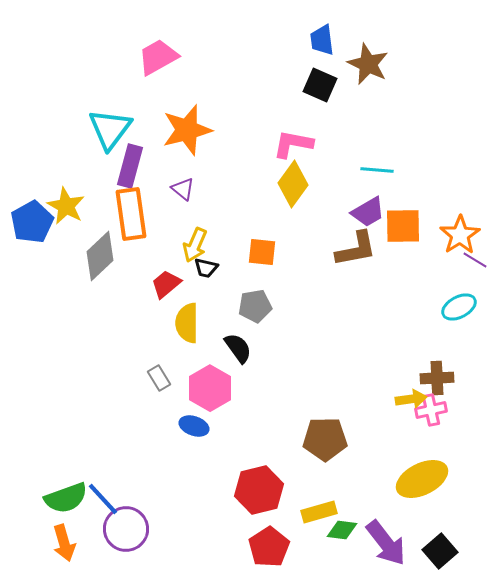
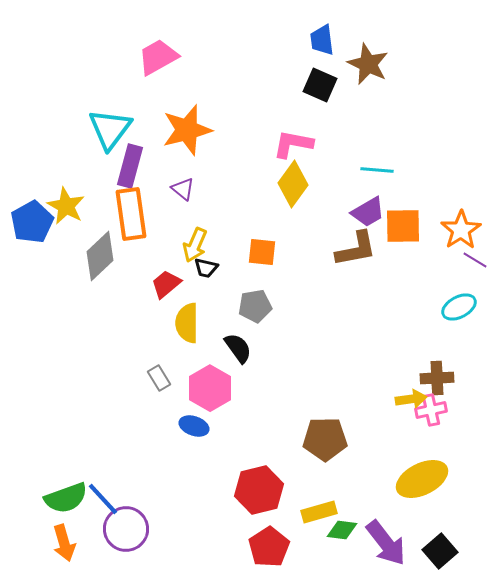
orange star at (460, 235): moved 1 px right, 5 px up
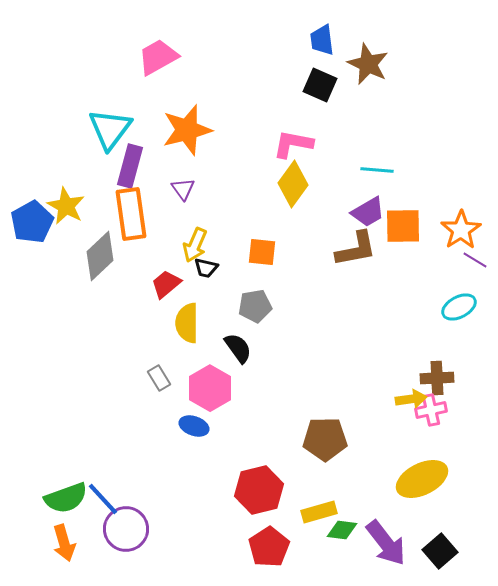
purple triangle at (183, 189): rotated 15 degrees clockwise
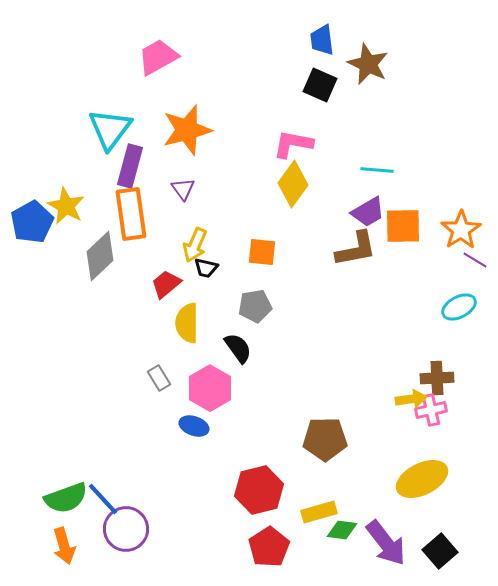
orange arrow at (64, 543): moved 3 px down
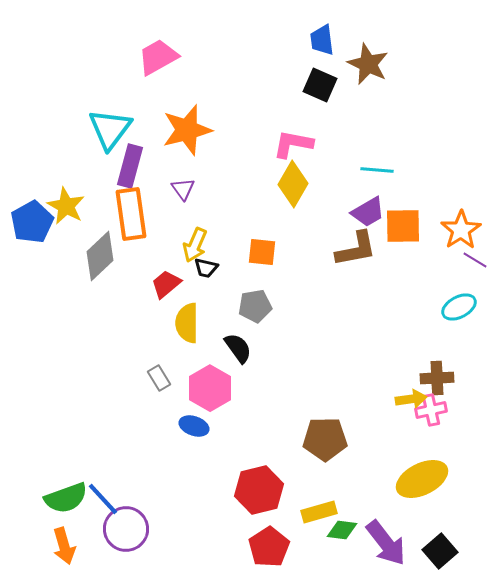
yellow diamond at (293, 184): rotated 6 degrees counterclockwise
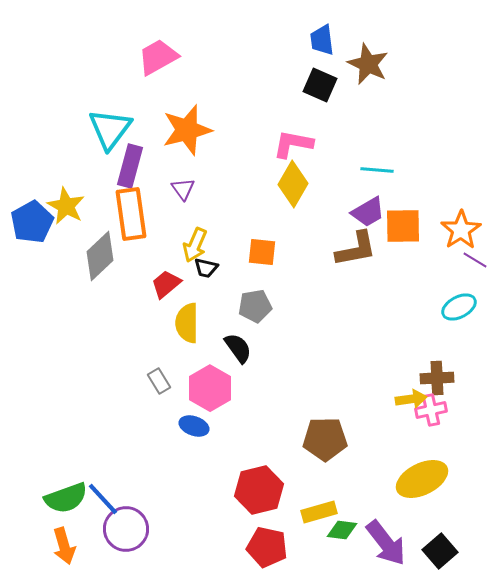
gray rectangle at (159, 378): moved 3 px down
red pentagon at (269, 547): moved 2 px left; rotated 27 degrees counterclockwise
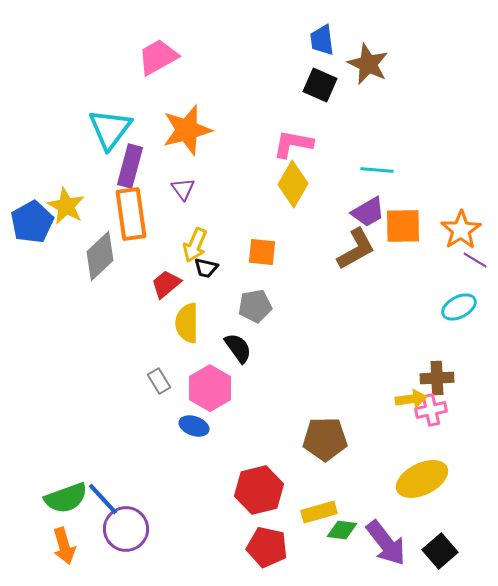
brown L-shape at (356, 249): rotated 18 degrees counterclockwise
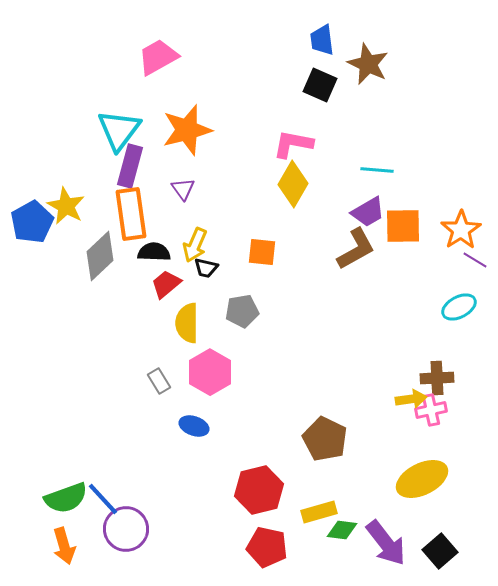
cyan triangle at (110, 129): moved 9 px right, 1 px down
gray pentagon at (255, 306): moved 13 px left, 5 px down
black semicircle at (238, 348): moved 84 px left, 96 px up; rotated 52 degrees counterclockwise
pink hexagon at (210, 388): moved 16 px up
brown pentagon at (325, 439): rotated 27 degrees clockwise
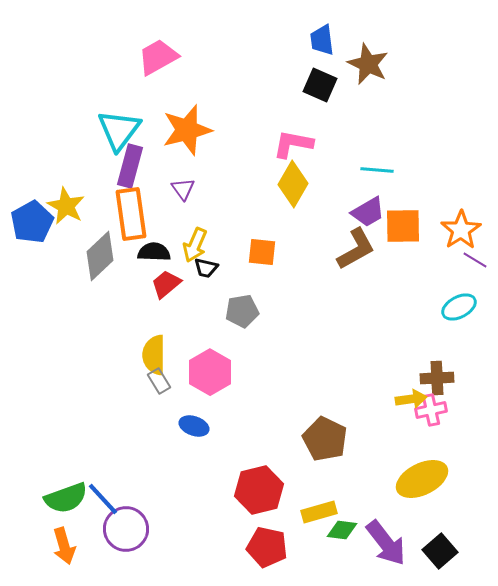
yellow semicircle at (187, 323): moved 33 px left, 32 px down
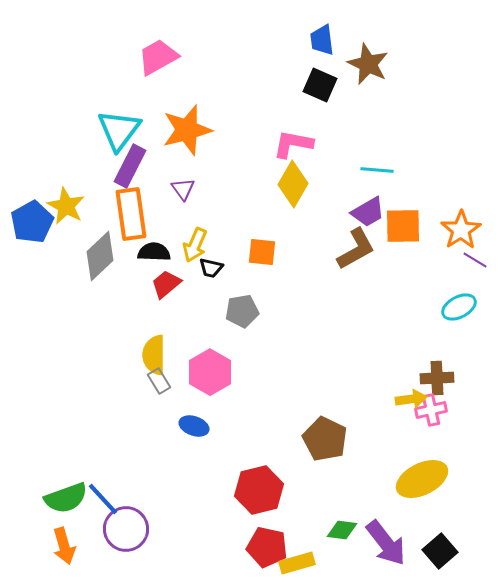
purple rectangle at (130, 166): rotated 12 degrees clockwise
black trapezoid at (206, 268): moved 5 px right
yellow rectangle at (319, 512): moved 22 px left, 51 px down
